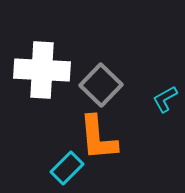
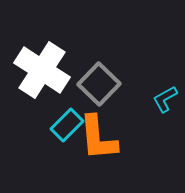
white cross: rotated 30 degrees clockwise
gray square: moved 2 px left, 1 px up
cyan rectangle: moved 43 px up
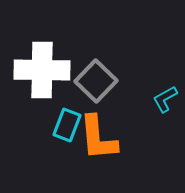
white cross: rotated 32 degrees counterclockwise
gray square: moved 3 px left, 3 px up
cyan rectangle: rotated 24 degrees counterclockwise
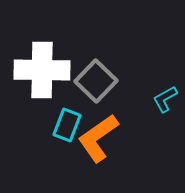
orange L-shape: rotated 60 degrees clockwise
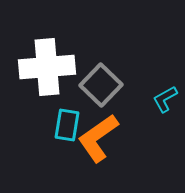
white cross: moved 5 px right, 3 px up; rotated 6 degrees counterclockwise
gray square: moved 5 px right, 4 px down
cyan rectangle: rotated 12 degrees counterclockwise
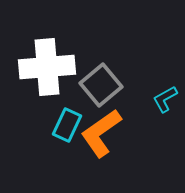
gray square: rotated 6 degrees clockwise
cyan rectangle: rotated 16 degrees clockwise
orange L-shape: moved 3 px right, 5 px up
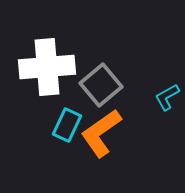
cyan L-shape: moved 2 px right, 2 px up
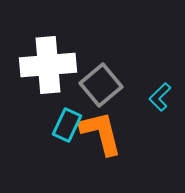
white cross: moved 1 px right, 2 px up
cyan L-shape: moved 7 px left; rotated 16 degrees counterclockwise
orange L-shape: rotated 111 degrees clockwise
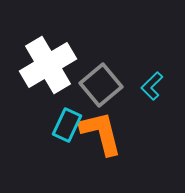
white cross: rotated 26 degrees counterclockwise
cyan L-shape: moved 8 px left, 11 px up
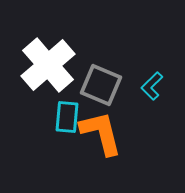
white cross: rotated 10 degrees counterclockwise
gray square: rotated 27 degrees counterclockwise
cyan rectangle: moved 8 px up; rotated 20 degrees counterclockwise
